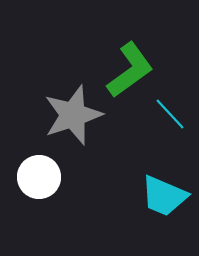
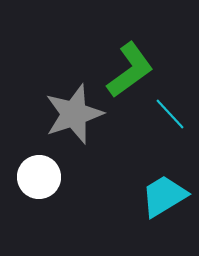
gray star: moved 1 px right, 1 px up
cyan trapezoid: rotated 126 degrees clockwise
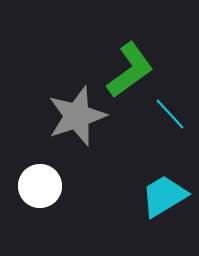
gray star: moved 3 px right, 2 px down
white circle: moved 1 px right, 9 px down
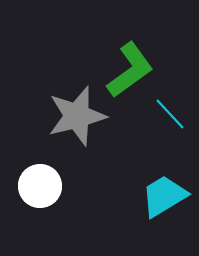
gray star: rotated 4 degrees clockwise
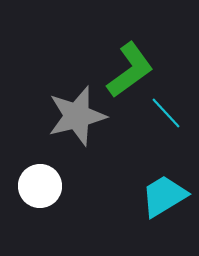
cyan line: moved 4 px left, 1 px up
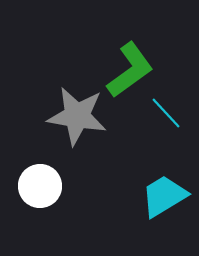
gray star: rotated 24 degrees clockwise
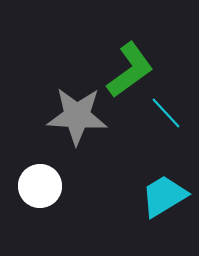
gray star: rotated 6 degrees counterclockwise
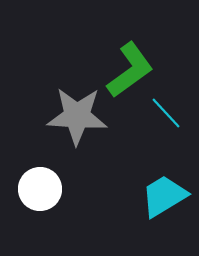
white circle: moved 3 px down
